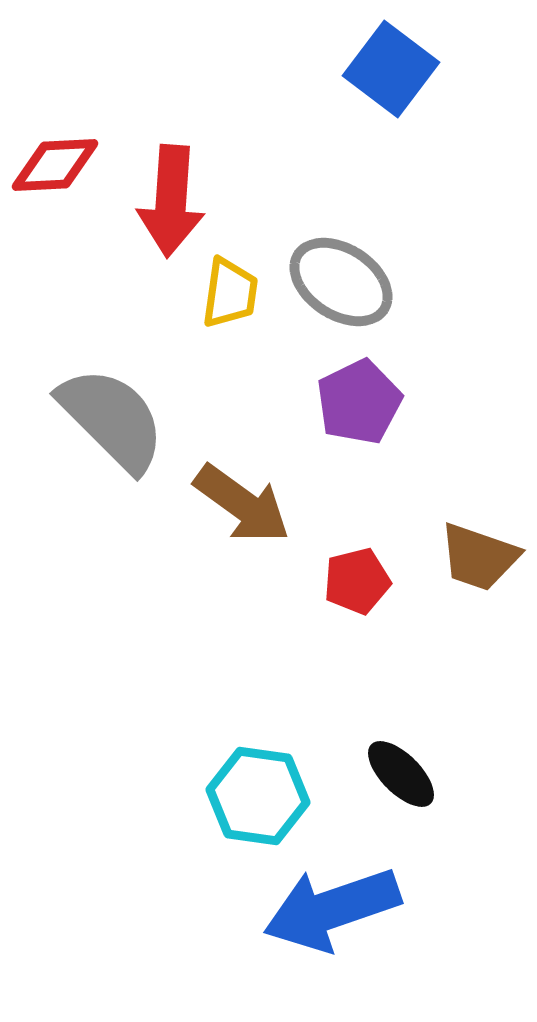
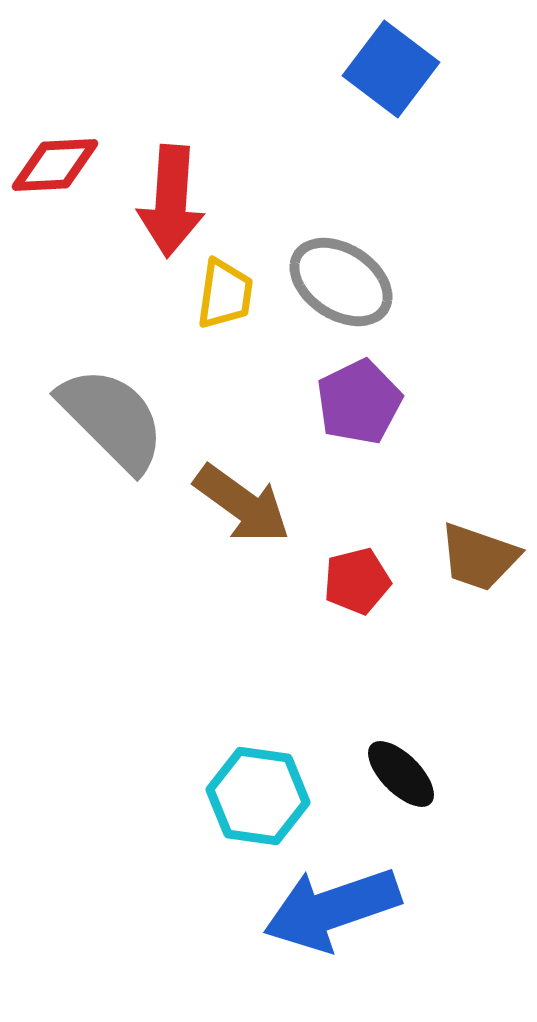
yellow trapezoid: moved 5 px left, 1 px down
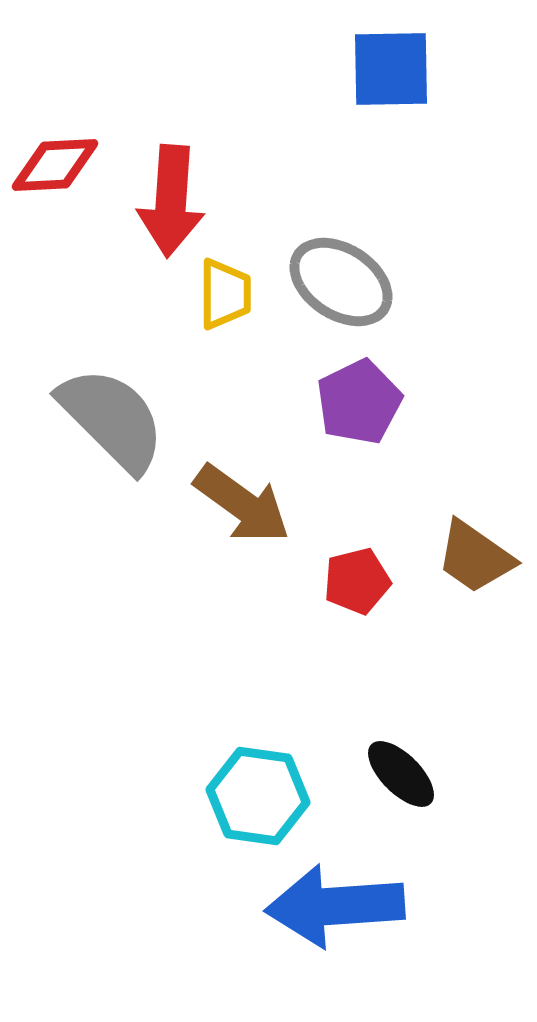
blue square: rotated 38 degrees counterclockwise
yellow trapezoid: rotated 8 degrees counterclockwise
brown trapezoid: moved 4 px left; rotated 16 degrees clockwise
blue arrow: moved 3 px right, 3 px up; rotated 15 degrees clockwise
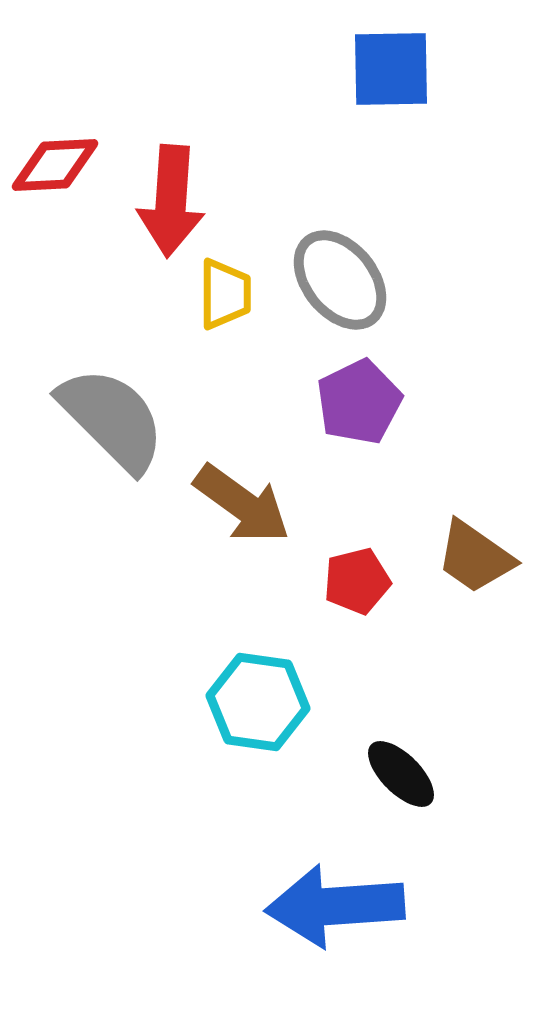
gray ellipse: moved 1 px left, 2 px up; rotated 18 degrees clockwise
cyan hexagon: moved 94 px up
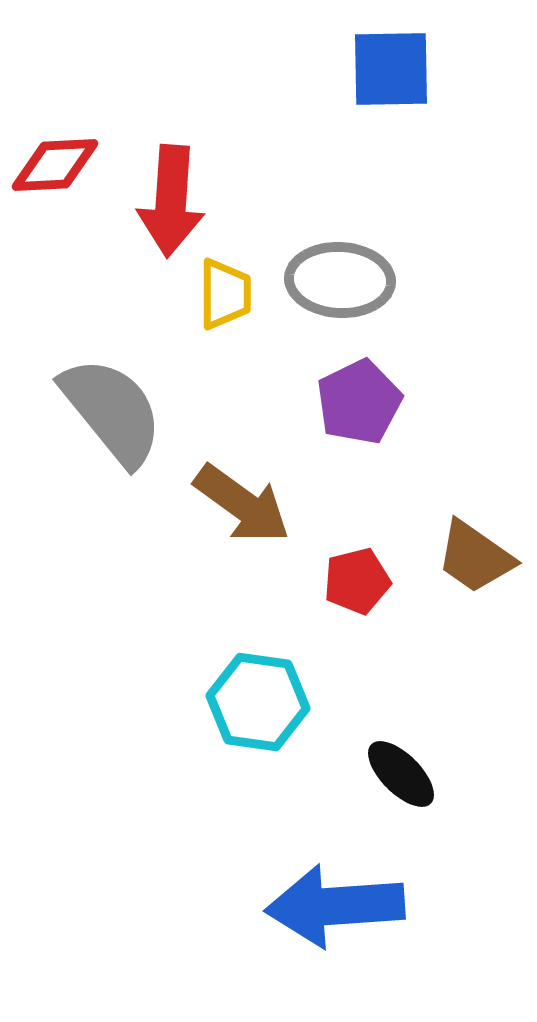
gray ellipse: rotated 48 degrees counterclockwise
gray semicircle: moved 8 px up; rotated 6 degrees clockwise
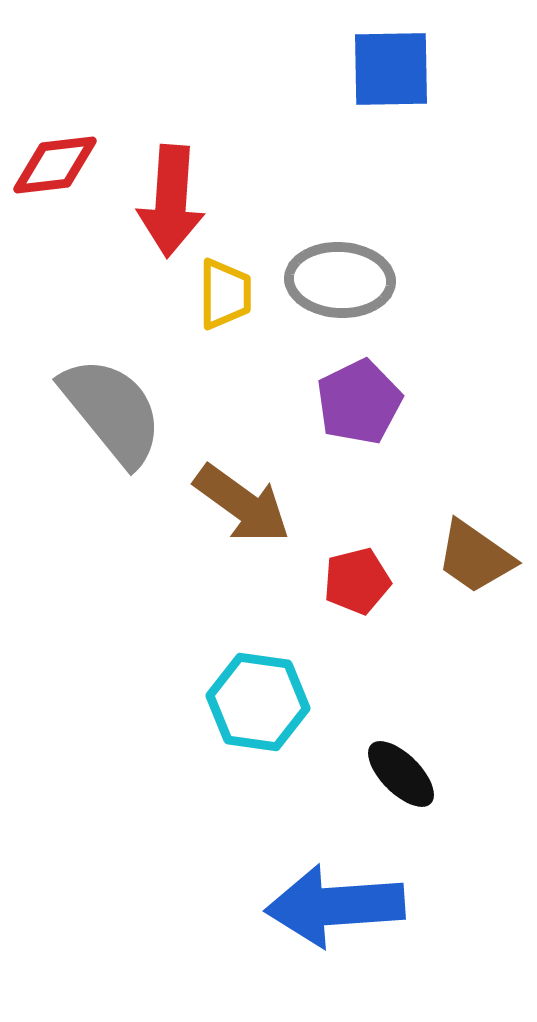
red diamond: rotated 4 degrees counterclockwise
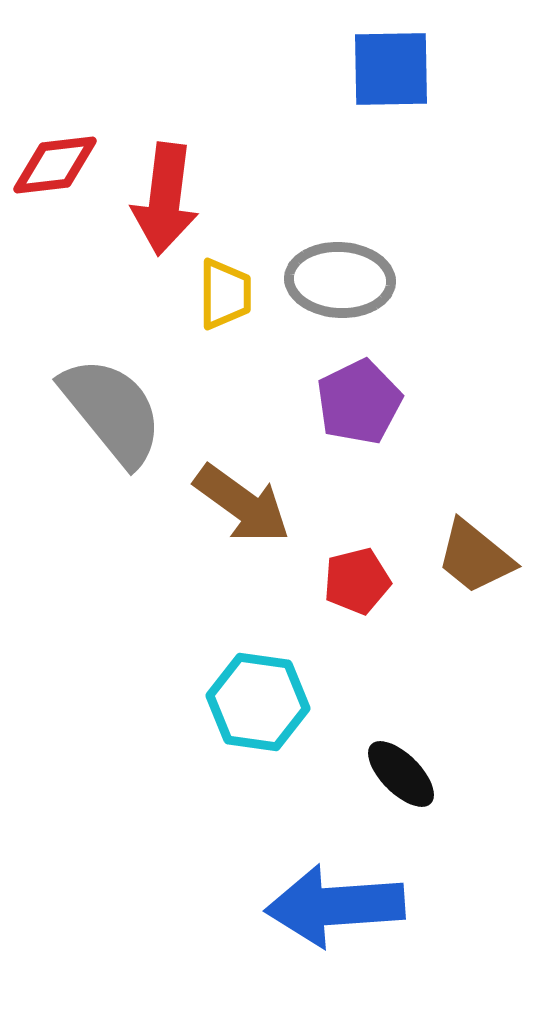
red arrow: moved 6 px left, 2 px up; rotated 3 degrees clockwise
brown trapezoid: rotated 4 degrees clockwise
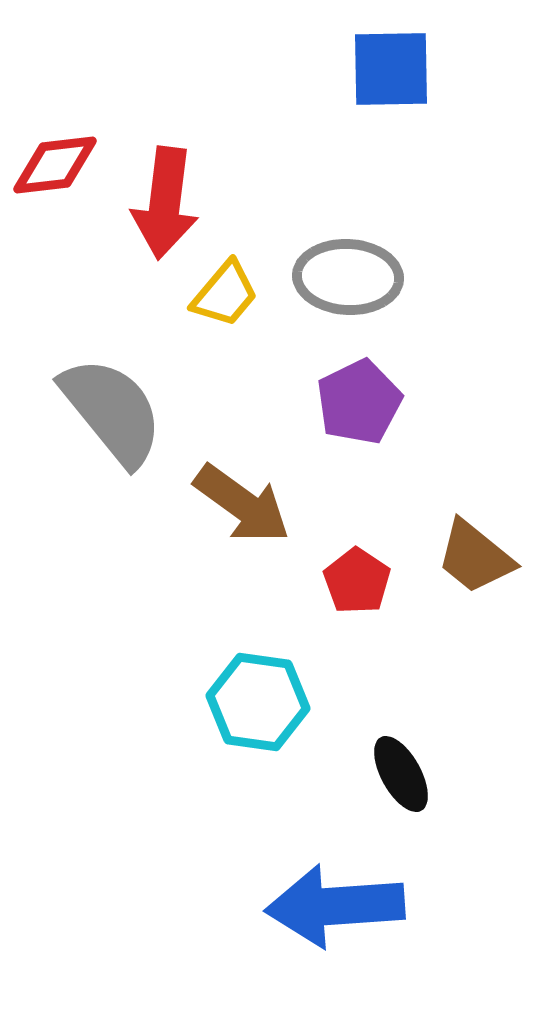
red arrow: moved 4 px down
gray ellipse: moved 8 px right, 3 px up
yellow trapezoid: rotated 40 degrees clockwise
red pentagon: rotated 24 degrees counterclockwise
black ellipse: rotated 16 degrees clockwise
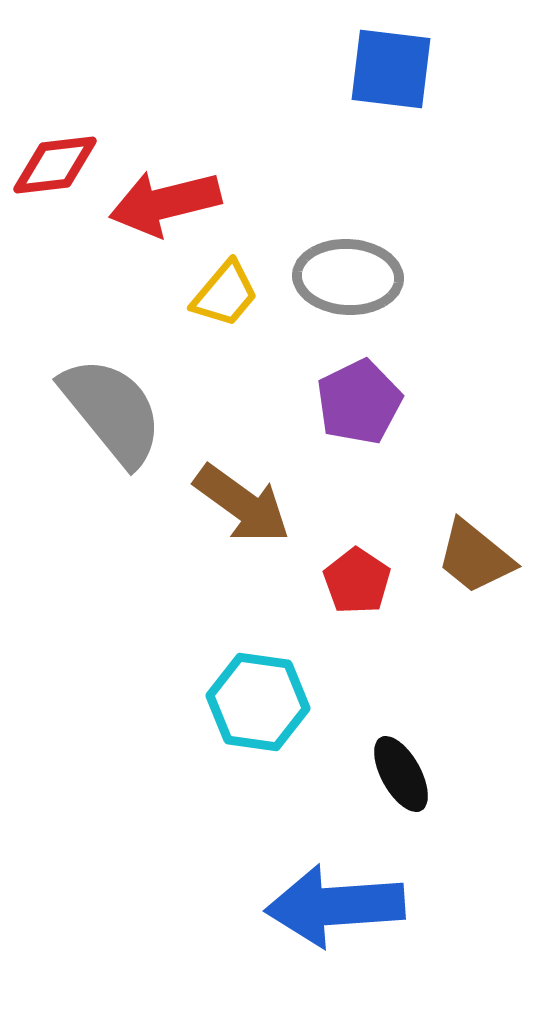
blue square: rotated 8 degrees clockwise
red arrow: rotated 69 degrees clockwise
